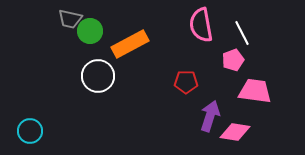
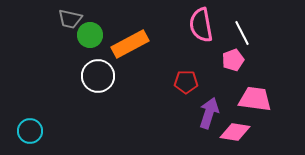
green circle: moved 4 px down
pink trapezoid: moved 8 px down
purple arrow: moved 1 px left, 3 px up
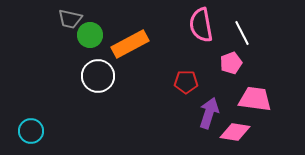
pink pentagon: moved 2 px left, 3 px down
cyan circle: moved 1 px right
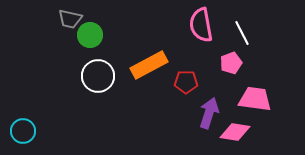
orange rectangle: moved 19 px right, 21 px down
cyan circle: moved 8 px left
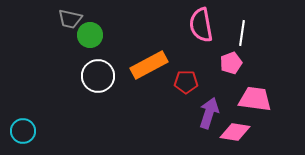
white line: rotated 35 degrees clockwise
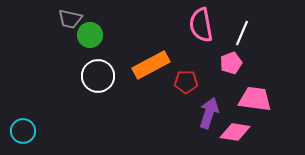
white line: rotated 15 degrees clockwise
orange rectangle: moved 2 px right
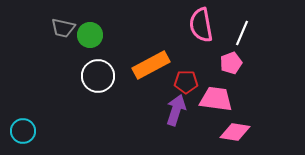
gray trapezoid: moved 7 px left, 9 px down
pink trapezoid: moved 39 px left
purple arrow: moved 33 px left, 3 px up
